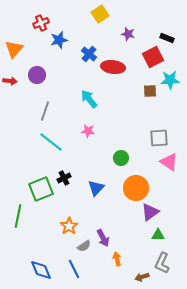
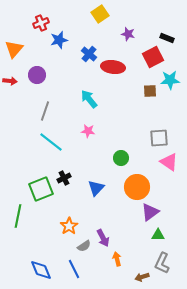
orange circle: moved 1 px right, 1 px up
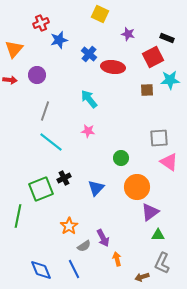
yellow square: rotated 30 degrees counterclockwise
red arrow: moved 1 px up
brown square: moved 3 px left, 1 px up
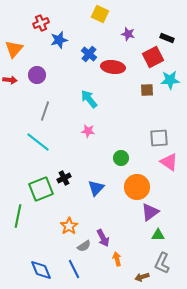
cyan line: moved 13 px left
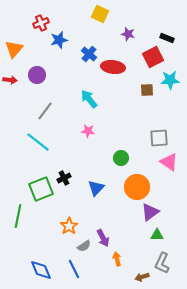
gray line: rotated 18 degrees clockwise
green triangle: moved 1 px left
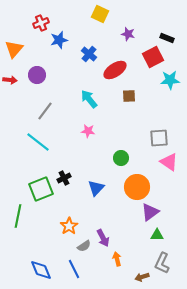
red ellipse: moved 2 px right, 3 px down; rotated 40 degrees counterclockwise
brown square: moved 18 px left, 6 px down
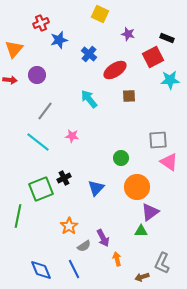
pink star: moved 16 px left, 5 px down
gray square: moved 1 px left, 2 px down
green triangle: moved 16 px left, 4 px up
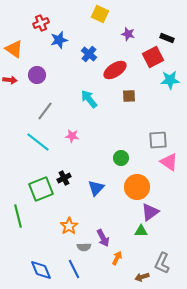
orange triangle: rotated 36 degrees counterclockwise
green line: rotated 25 degrees counterclockwise
gray semicircle: moved 1 px down; rotated 32 degrees clockwise
orange arrow: moved 1 px up; rotated 40 degrees clockwise
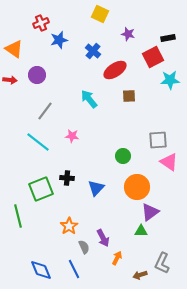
black rectangle: moved 1 px right; rotated 32 degrees counterclockwise
blue cross: moved 4 px right, 3 px up
green circle: moved 2 px right, 2 px up
black cross: moved 3 px right; rotated 32 degrees clockwise
gray semicircle: rotated 112 degrees counterclockwise
brown arrow: moved 2 px left, 2 px up
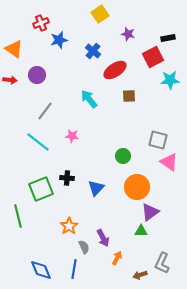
yellow square: rotated 30 degrees clockwise
gray square: rotated 18 degrees clockwise
blue line: rotated 36 degrees clockwise
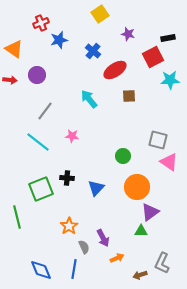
green line: moved 1 px left, 1 px down
orange arrow: rotated 40 degrees clockwise
